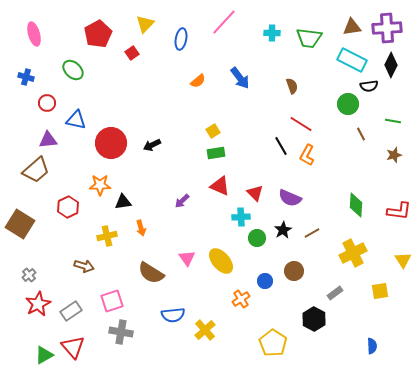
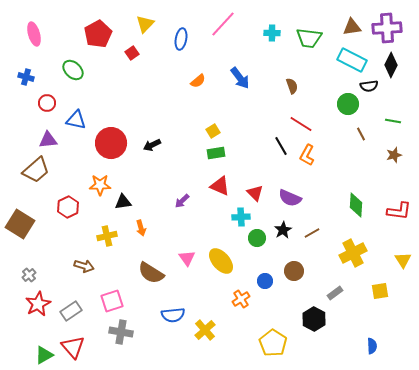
pink line at (224, 22): moved 1 px left, 2 px down
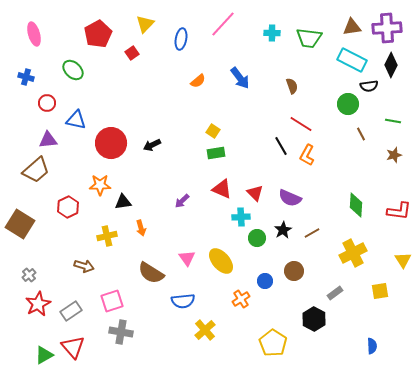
yellow square at (213, 131): rotated 24 degrees counterclockwise
red triangle at (220, 186): moved 2 px right, 3 px down
blue semicircle at (173, 315): moved 10 px right, 14 px up
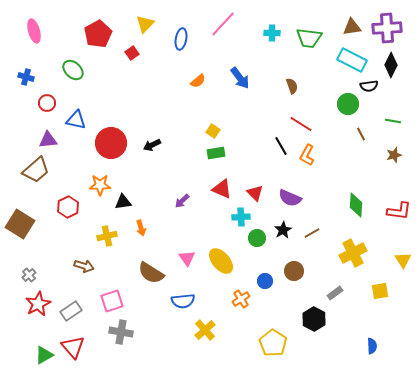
pink ellipse at (34, 34): moved 3 px up
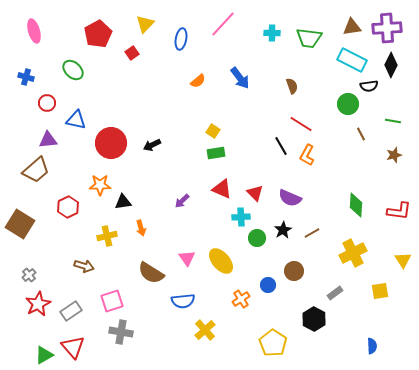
blue circle at (265, 281): moved 3 px right, 4 px down
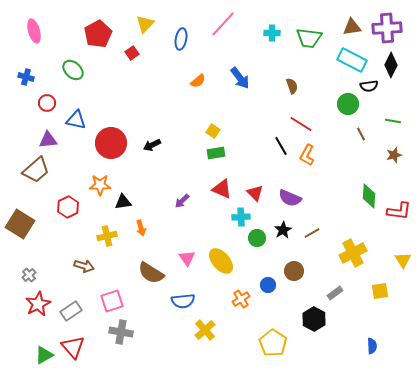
green diamond at (356, 205): moved 13 px right, 9 px up
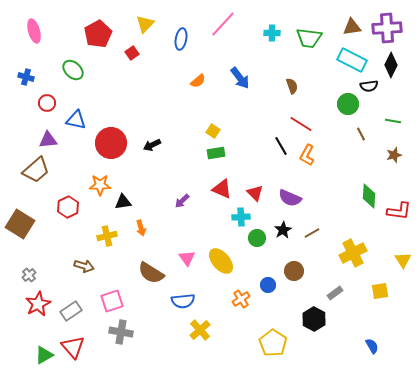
yellow cross at (205, 330): moved 5 px left
blue semicircle at (372, 346): rotated 28 degrees counterclockwise
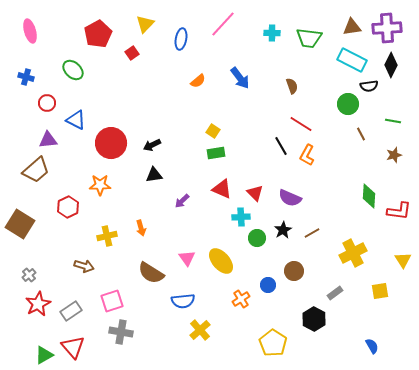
pink ellipse at (34, 31): moved 4 px left
blue triangle at (76, 120): rotated 15 degrees clockwise
black triangle at (123, 202): moved 31 px right, 27 px up
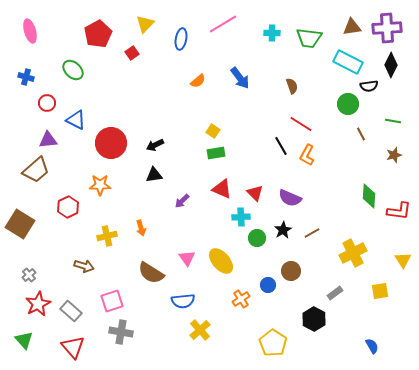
pink line at (223, 24): rotated 16 degrees clockwise
cyan rectangle at (352, 60): moved 4 px left, 2 px down
black arrow at (152, 145): moved 3 px right
brown circle at (294, 271): moved 3 px left
gray rectangle at (71, 311): rotated 75 degrees clockwise
green triangle at (44, 355): moved 20 px left, 15 px up; rotated 42 degrees counterclockwise
